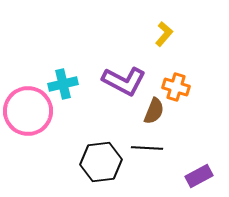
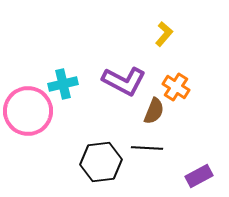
orange cross: rotated 16 degrees clockwise
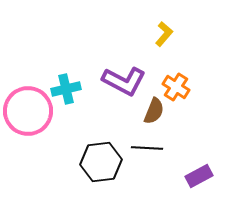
cyan cross: moved 3 px right, 5 px down
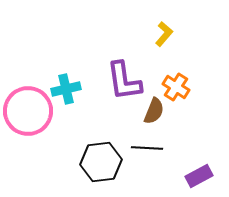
purple L-shape: rotated 54 degrees clockwise
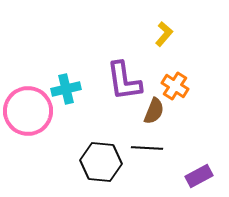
orange cross: moved 1 px left, 1 px up
black hexagon: rotated 12 degrees clockwise
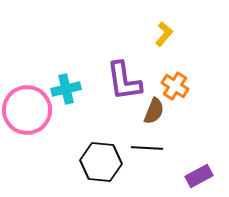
pink circle: moved 1 px left, 1 px up
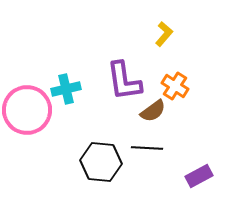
brown semicircle: moved 1 px left; rotated 32 degrees clockwise
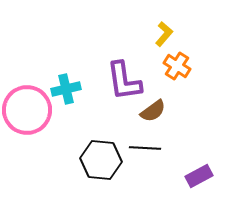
orange cross: moved 2 px right, 20 px up
black line: moved 2 px left
black hexagon: moved 2 px up
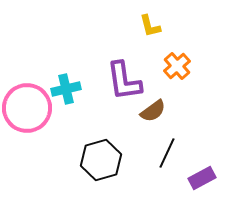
yellow L-shape: moved 14 px left, 8 px up; rotated 125 degrees clockwise
orange cross: rotated 16 degrees clockwise
pink circle: moved 2 px up
black line: moved 22 px right, 5 px down; rotated 68 degrees counterclockwise
black hexagon: rotated 21 degrees counterclockwise
purple rectangle: moved 3 px right, 2 px down
